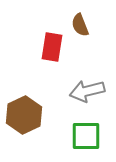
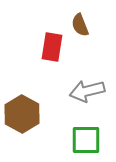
brown hexagon: moved 2 px left, 1 px up; rotated 6 degrees counterclockwise
green square: moved 4 px down
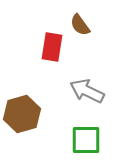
brown semicircle: rotated 15 degrees counterclockwise
gray arrow: rotated 40 degrees clockwise
brown hexagon: rotated 15 degrees clockwise
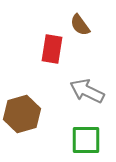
red rectangle: moved 2 px down
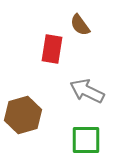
brown hexagon: moved 1 px right, 1 px down
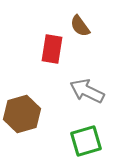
brown semicircle: moved 1 px down
brown hexagon: moved 1 px left, 1 px up
green square: moved 1 px down; rotated 16 degrees counterclockwise
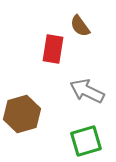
red rectangle: moved 1 px right
